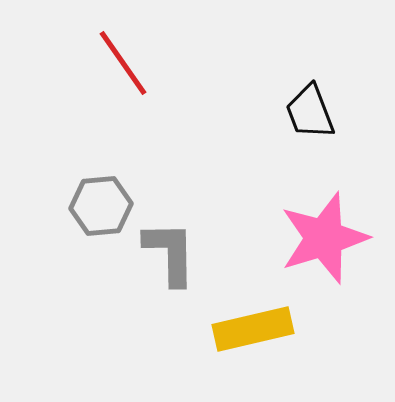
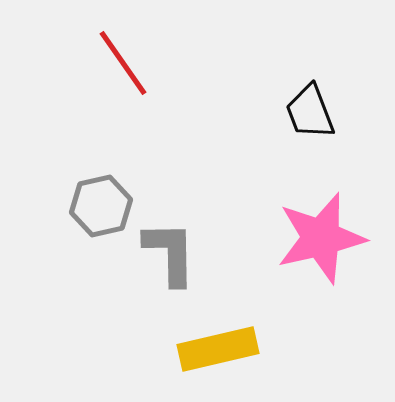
gray hexagon: rotated 8 degrees counterclockwise
pink star: moved 3 px left; rotated 4 degrees clockwise
yellow rectangle: moved 35 px left, 20 px down
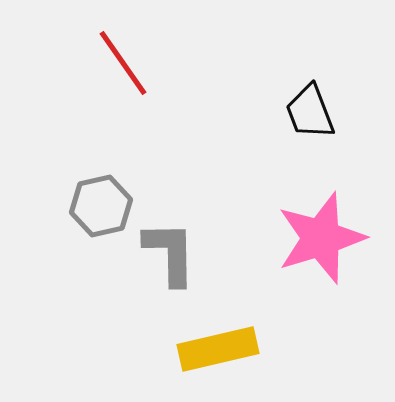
pink star: rotated 4 degrees counterclockwise
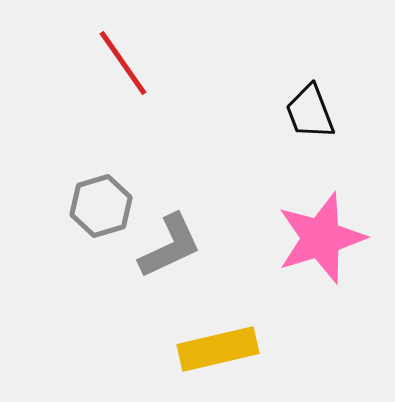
gray hexagon: rotated 4 degrees counterclockwise
gray L-shape: moved 7 px up; rotated 66 degrees clockwise
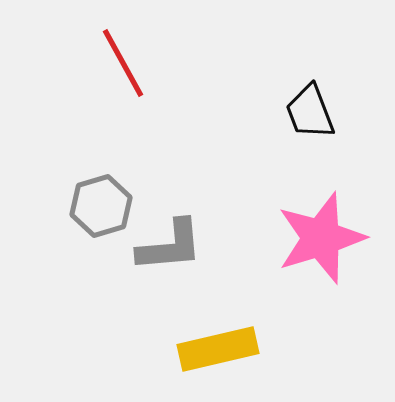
red line: rotated 6 degrees clockwise
gray L-shape: rotated 20 degrees clockwise
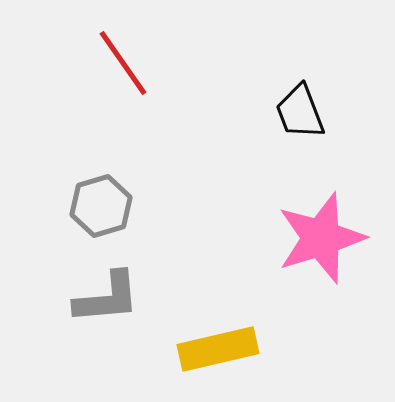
red line: rotated 6 degrees counterclockwise
black trapezoid: moved 10 px left
gray L-shape: moved 63 px left, 52 px down
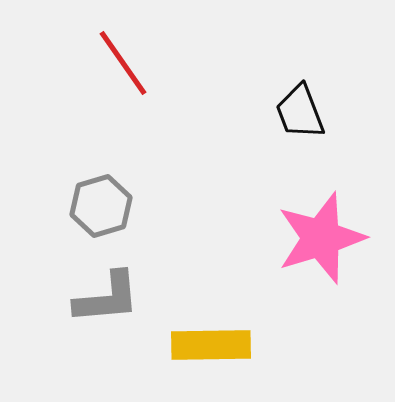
yellow rectangle: moved 7 px left, 4 px up; rotated 12 degrees clockwise
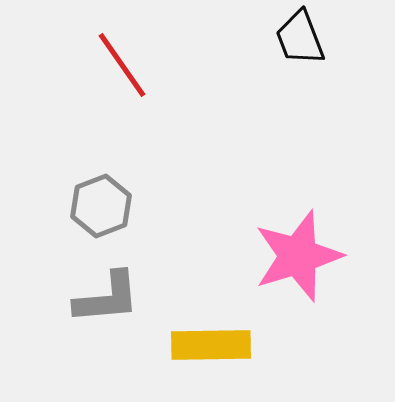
red line: moved 1 px left, 2 px down
black trapezoid: moved 74 px up
gray hexagon: rotated 4 degrees counterclockwise
pink star: moved 23 px left, 18 px down
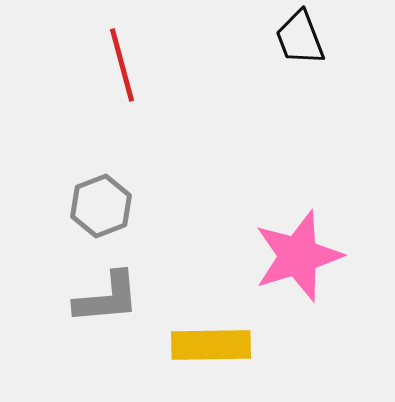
red line: rotated 20 degrees clockwise
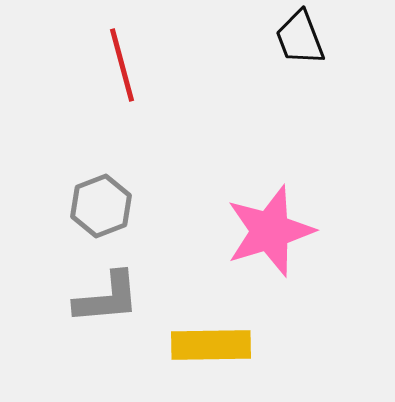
pink star: moved 28 px left, 25 px up
